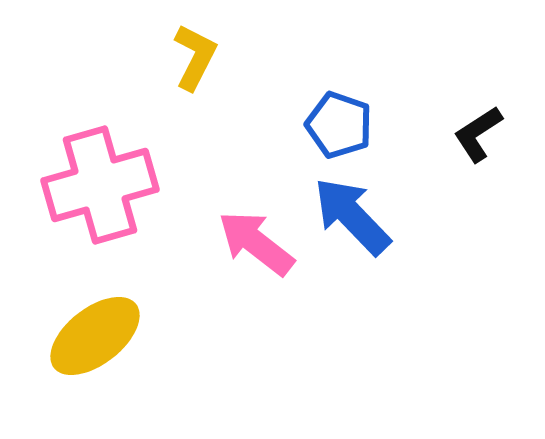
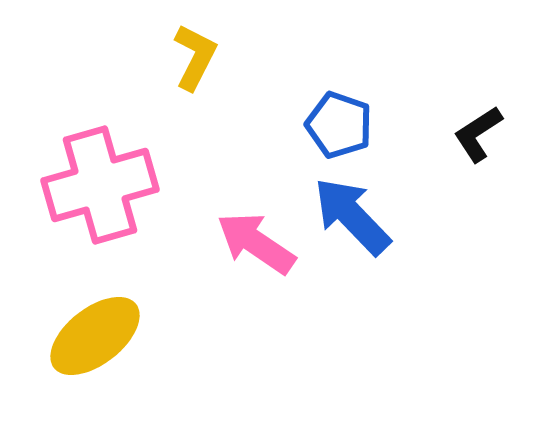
pink arrow: rotated 4 degrees counterclockwise
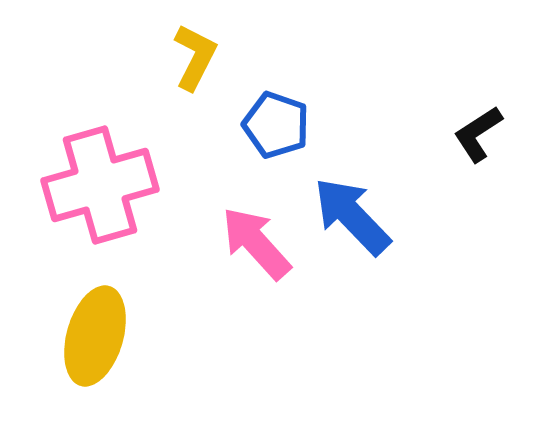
blue pentagon: moved 63 px left
pink arrow: rotated 14 degrees clockwise
yellow ellipse: rotated 36 degrees counterclockwise
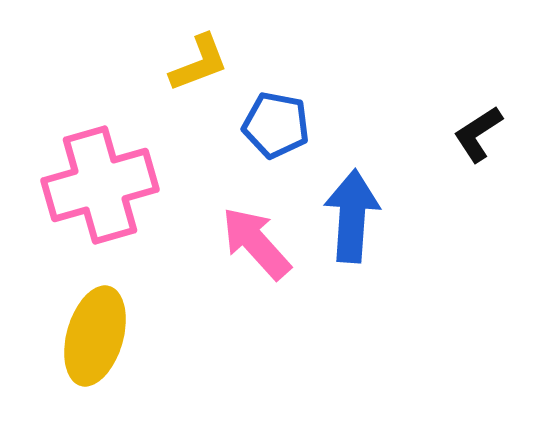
yellow L-shape: moved 4 px right, 6 px down; rotated 42 degrees clockwise
blue pentagon: rotated 8 degrees counterclockwise
blue arrow: rotated 48 degrees clockwise
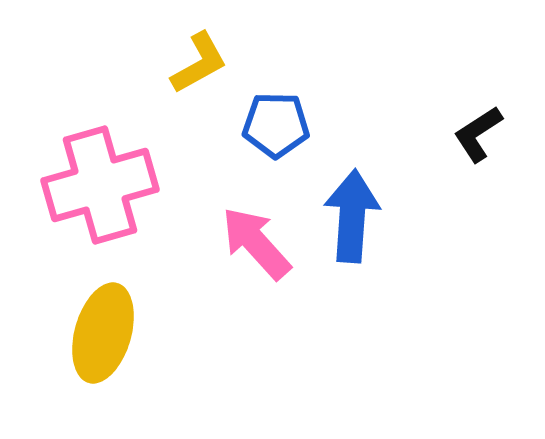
yellow L-shape: rotated 8 degrees counterclockwise
blue pentagon: rotated 10 degrees counterclockwise
yellow ellipse: moved 8 px right, 3 px up
